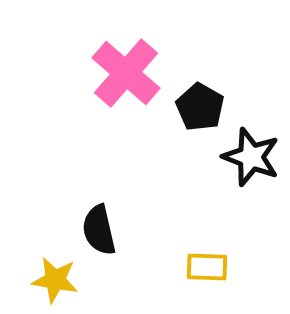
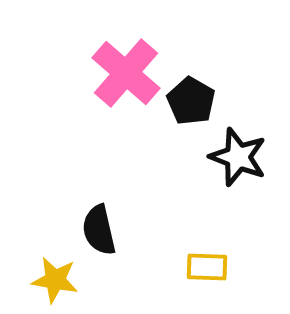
black pentagon: moved 9 px left, 6 px up
black star: moved 13 px left
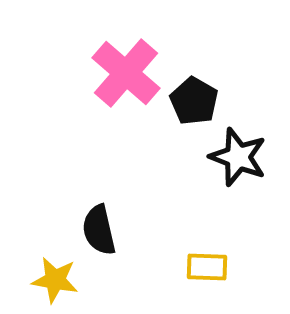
black pentagon: moved 3 px right
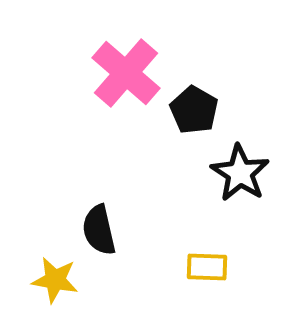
black pentagon: moved 9 px down
black star: moved 2 px right, 16 px down; rotated 12 degrees clockwise
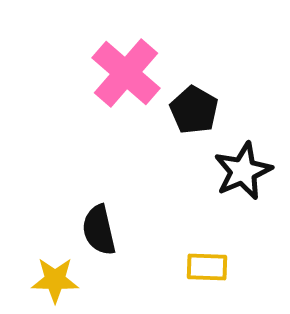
black star: moved 3 px right, 2 px up; rotated 16 degrees clockwise
yellow star: rotated 9 degrees counterclockwise
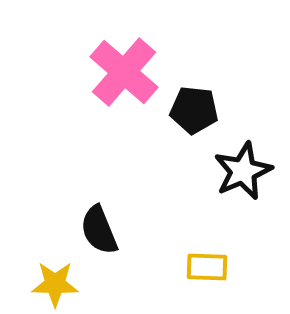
pink cross: moved 2 px left, 1 px up
black pentagon: rotated 24 degrees counterclockwise
black semicircle: rotated 9 degrees counterclockwise
yellow star: moved 4 px down
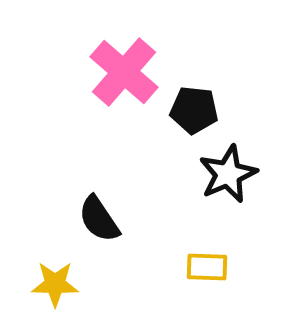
black star: moved 15 px left, 3 px down
black semicircle: moved 11 px up; rotated 12 degrees counterclockwise
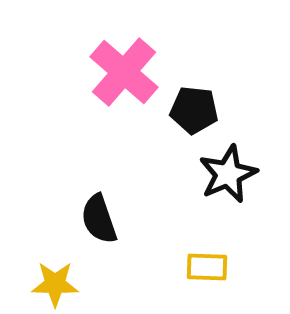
black semicircle: rotated 15 degrees clockwise
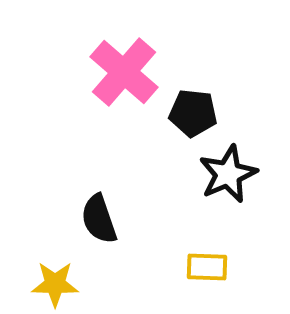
black pentagon: moved 1 px left, 3 px down
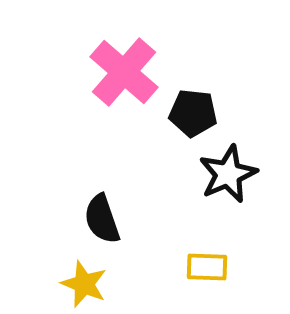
black semicircle: moved 3 px right
yellow star: moved 29 px right; rotated 21 degrees clockwise
